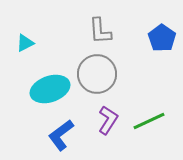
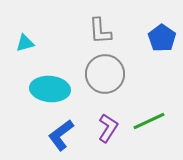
cyan triangle: rotated 12 degrees clockwise
gray circle: moved 8 px right
cyan ellipse: rotated 24 degrees clockwise
purple L-shape: moved 8 px down
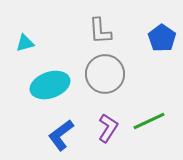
cyan ellipse: moved 4 px up; rotated 24 degrees counterclockwise
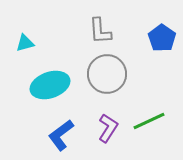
gray circle: moved 2 px right
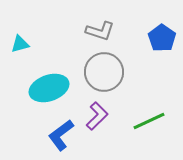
gray L-shape: rotated 68 degrees counterclockwise
cyan triangle: moved 5 px left, 1 px down
gray circle: moved 3 px left, 2 px up
cyan ellipse: moved 1 px left, 3 px down
purple L-shape: moved 11 px left, 12 px up; rotated 12 degrees clockwise
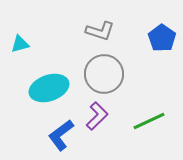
gray circle: moved 2 px down
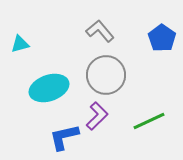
gray L-shape: rotated 148 degrees counterclockwise
gray circle: moved 2 px right, 1 px down
blue L-shape: moved 3 px right, 2 px down; rotated 24 degrees clockwise
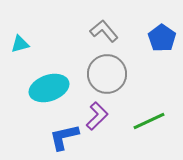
gray L-shape: moved 4 px right
gray circle: moved 1 px right, 1 px up
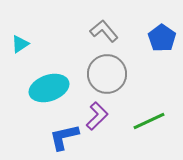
cyan triangle: rotated 18 degrees counterclockwise
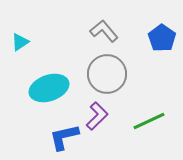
cyan triangle: moved 2 px up
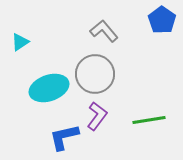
blue pentagon: moved 18 px up
gray circle: moved 12 px left
purple L-shape: rotated 8 degrees counterclockwise
green line: moved 1 px up; rotated 16 degrees clockwise
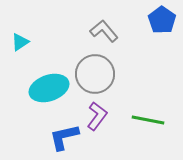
green line: moved 1 px left; rotated 20 degrees clockwise
